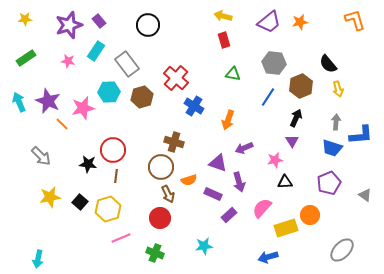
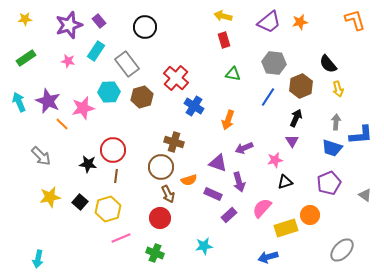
black circle at (148, 25): moved 3 px left, 2 px down
black triangle at (285, 182): rotated 14 degrees counterclockwise
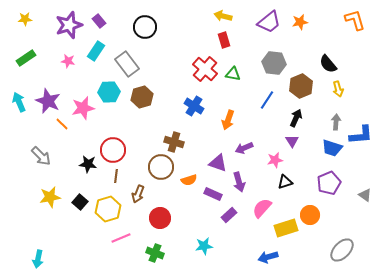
red cross at (176, 78): moved 29 px right, 9 px up
blue line at (268, 97): moved 1 px left, 3 px down
brown arrow at (168, 194): moved 30 px left; rotated 48 degrees clockwise
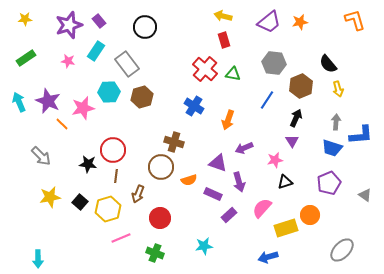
cyan arrow at (38, 259): rotated 12 degrees counterclockwise
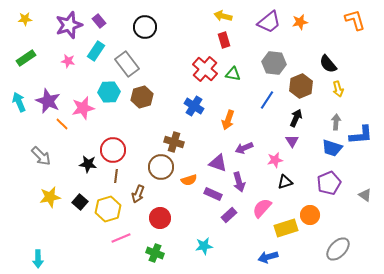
gray ellipse at (342, 250): moved 4 px left, 1 px up
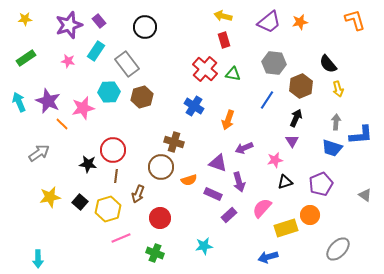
gray arrow at (41, 156): moved 2 px left, 3 px up; rotated 80 degrees counterclockwise
purple pentagon at (329, 183): moved 8 px left, 1 px down
